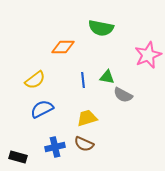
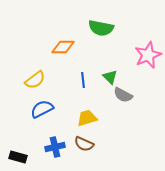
green triangle: moved 3 px right; rotated 35 degrees clockwise
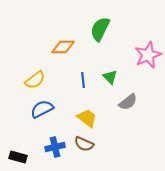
green semicircle: moved 1 px left, 1 px down; rotated 105 degrees clockwise
gray semicircle: moved 5 px right, 7 px down; rotated 66 degrees counterclockwise
yellow trapezoid: rotated 55 degrees clockwise
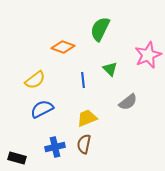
orange diamond: rotated 20 degrees clockwise
green triangle: moved 8 px up
yellow trapezoid: rotated 60 degrees counterclockwise
brown semicircle: rotated 78 degrees clockwise
black rectangle: moved 1 px left, 1 px down
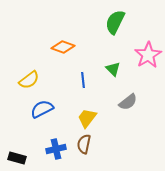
green semicircle: moved 15 px right, 7 px up
pink star: rotated 8 degrees counterclockwise
green triangle: moved 3 px right
yellow semicircle: moved 6 px left
yellow trapezoid: rotated 30 degrees counterclockwise
blue cross: moved 1 px right, 2 px down
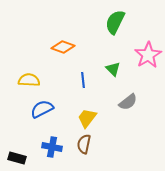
yellow semicircle: rotated 140 degrees counterclockwise
blue cross: moved 4 px left, 2 px up; rotated 24 degrees clockwise
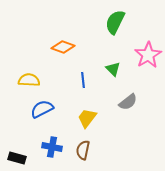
brown semicircle: moved 1 px left, 6 px down
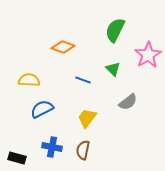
green semicircle: moved 8 px down
blue line: rotated 63 degrees counterclockwise
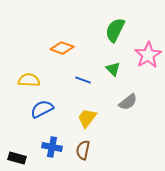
orange diamond: moved 1 px left, 1 px down
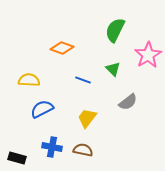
brown semicircle: rotated 90 degrees clockwise
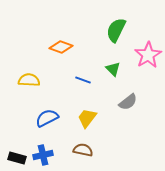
green semicircle: moved 1 px right
orange diamond: moved 1 px left, 1 px up
blue semicircle: moved 5 px right, 9 px down
blue cross: moved 9 px left, 8 px down; rotated 24 degrees counterclockwise
